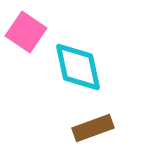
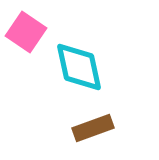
cyan diamond: moved 1 px right
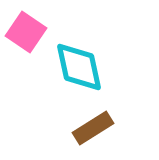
brown rectangle: rotated 12 degrees counterclockwise
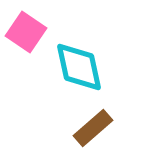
brown rectangle: rotated 9 degrees counterclockwise
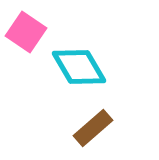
cyan diamond: rotated 18 degrees counterclockwise
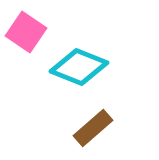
cyan diamond: rotated 38 degrees counterclockwise
